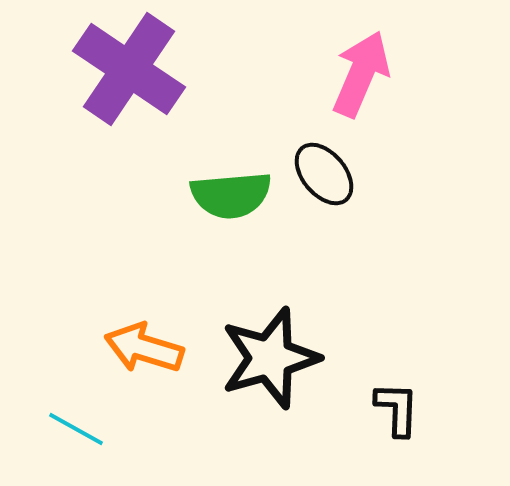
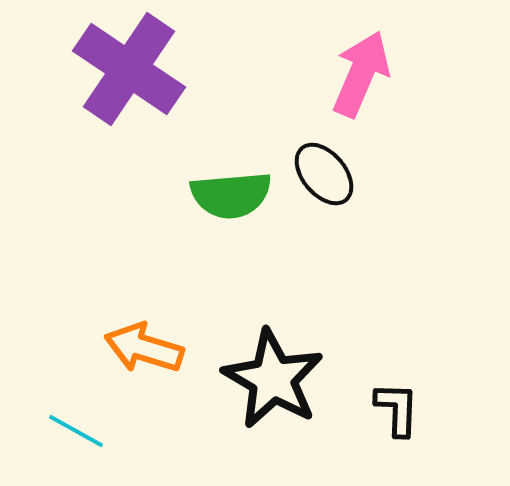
black star: moved 3 px right, 21 px down; rotated 26 degrees counterclockwise
cyan line: moved 2 px down
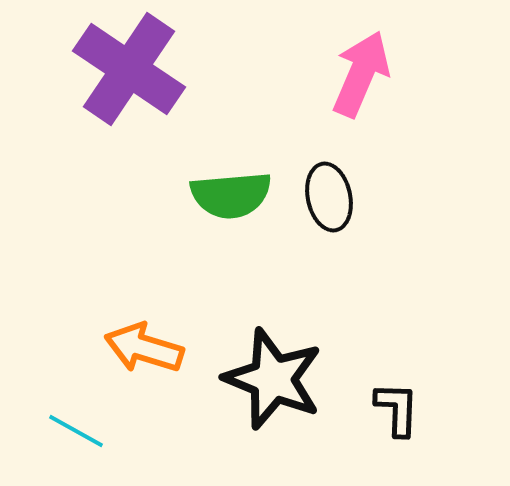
black ellipse: moved 5 px right, 23 px down; rotated 28 degrees clockwise
black star: rotated 8 degrees counterclockwise
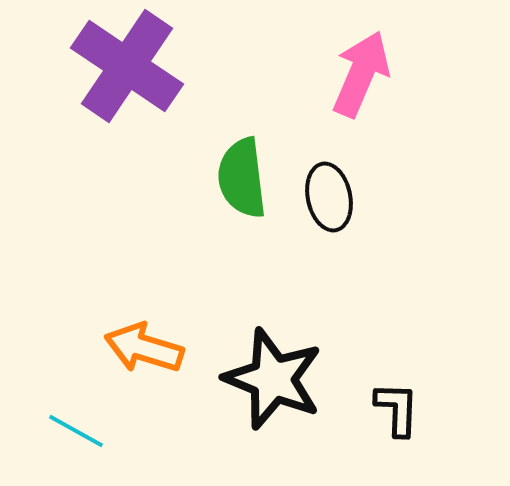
purple cross: moved 2 px left, 3 px up
green semicircle: moved 11 px right, 17 px up; rotated 88 degrees clockwise
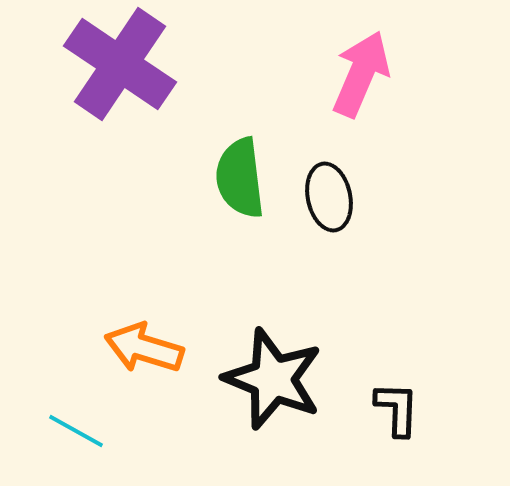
purple cross: moved 7 px left, 2 px up
green semicircle: moved 2 px left
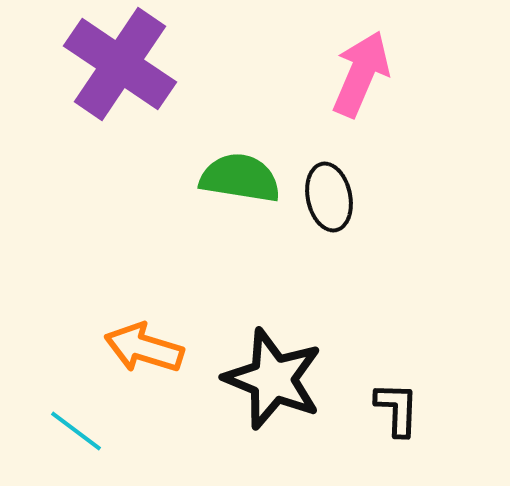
green semicircle: rotated 106 degrees clockwise
cyan line: rotated 8 degrees clockwise
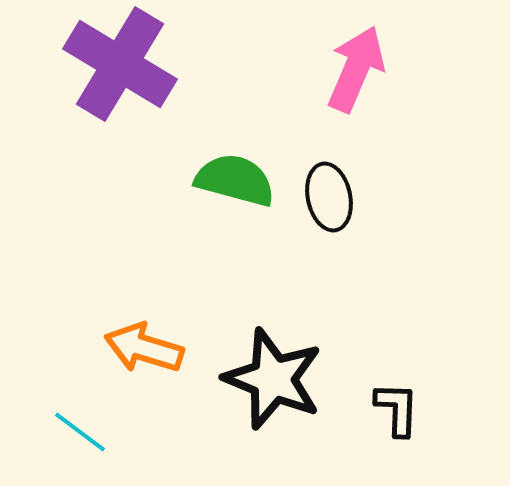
purple cross: rotated 3 degrees counterclockwise
pink arrow: moved 5 px left, 5 px up
green semicircle: moved 5 px left, 2 px down; rotated 6 degrees clockwise
cyan line: moved 4 px right, 1 px down
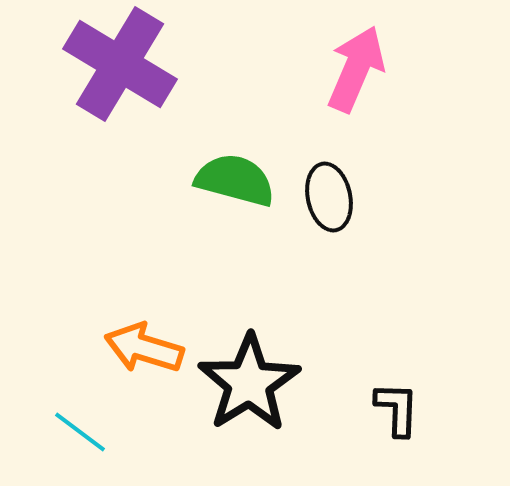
black star: moved 24 px left, 4 px down; rotated 18 degrees clockwise
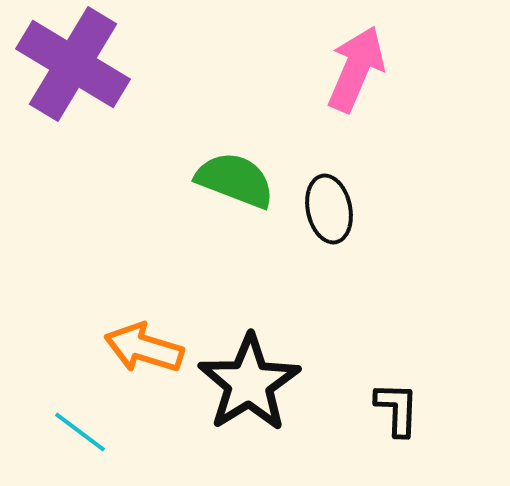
purple cross: moved 47 px left
green semicircle: rotated 6 degrees clockwise
black ellipse: moved 12 px down
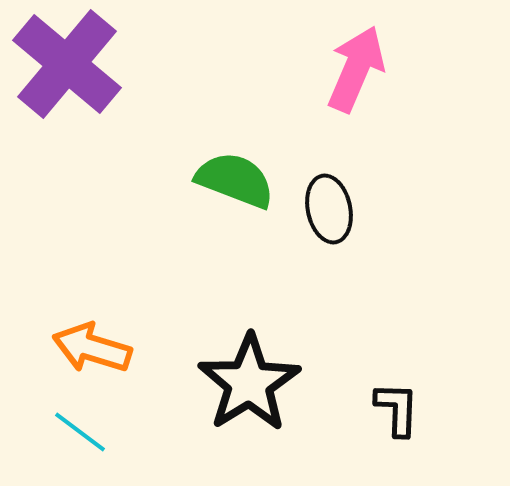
purple cross: moved 6 px left; rotated 9 degrees clockwise
orange arrow: moved 52 px left
